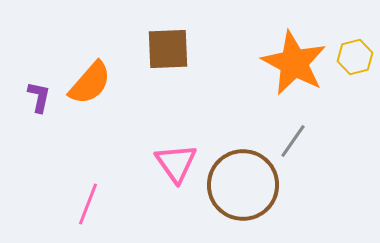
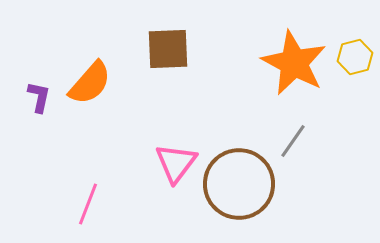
pink triangle: rotated 12 degrees clockwise
brown circle: moved 4 px left, 1 px up
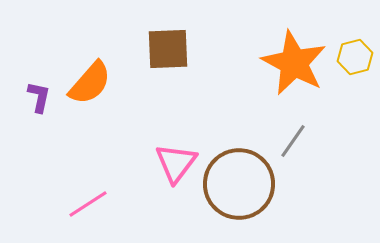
pink line: rotated 36 degrees clockwise
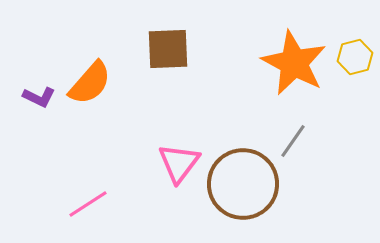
purple L-shape: rotated 104 degrees clockwise
pink triangle: moved 3 px right
brown circle: moved 4 px right
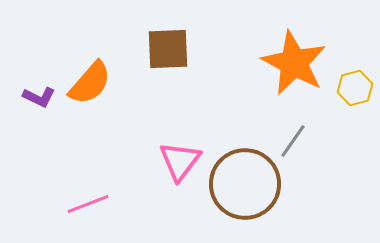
yellow hexagon: moved 31 px down
pink triangle: moved 1 px right, 2 px up
brown circle: moved 2 px right
pink line: rotated 12 degrees clockwise
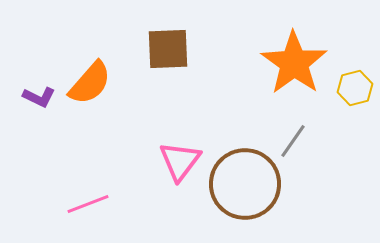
orange star: rotated 8 degrees clockwise
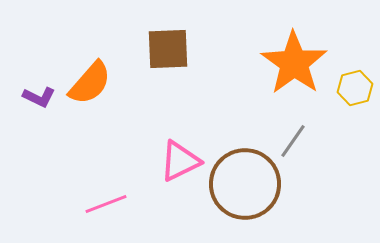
pink triangle: rotated 27 degrees clockwise
pink line: moved 18 px right
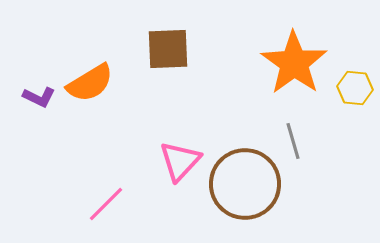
orange semicircle: rotated 18 degrees clockwise
yellow hexagon: rotated 20 degrees clockwise
gray line: rotated 51 degrees counterclockwise
pink triangle: rotated 21 degrees counterclockwise
pink line: rotated 24 degrees counterclockwise
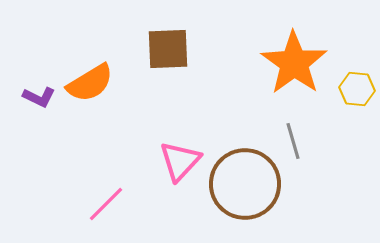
yellow hexagon: moved 2 px right, 1 px down
